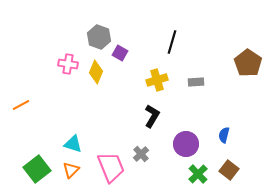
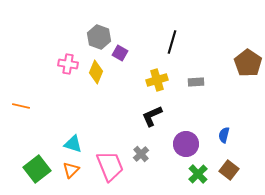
orange line: moved 1 px down; rotated 42 degrees clockwise
black L-shape: rotated 145 degrees counterclockwise
pink trapezoid: moved 1 px left, 1 px up
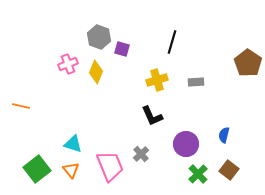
purple square: moved 2 px right, 4 px up; rotated 14 degrees counterclockwise
pink cross: rotated 30 degrees counterclockwise
black L-shape: rotated 90 degrees counterclockwise
orange triangle: rotated 24 degrees counterclockwise
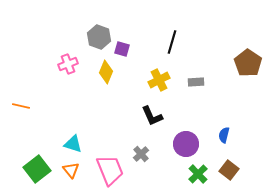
yellow diamond: moved 10 px right
yellow cross: moved 2 px right; rotated 10 degrees counterclockwise
pink trapezoid: moved 4 px down
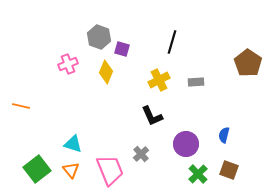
brown square: rotated 18 degrees counterclockwise
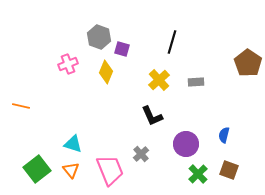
yellow cross: rotated 15 degrees counterclockwise
